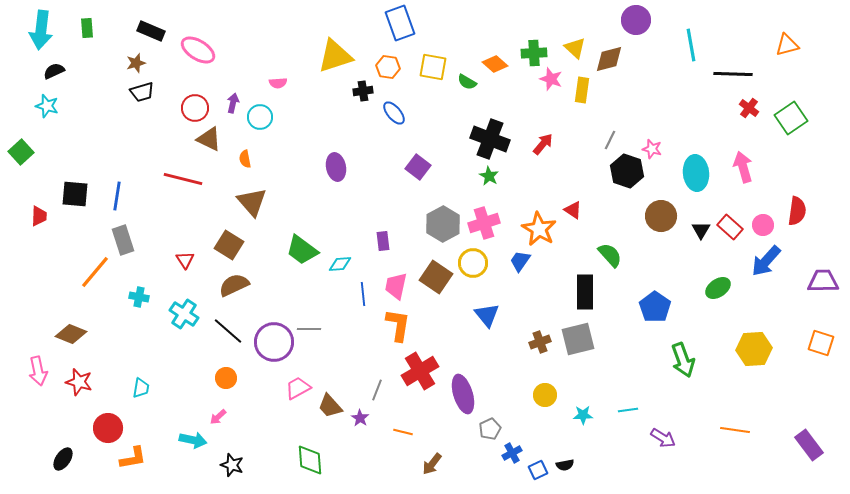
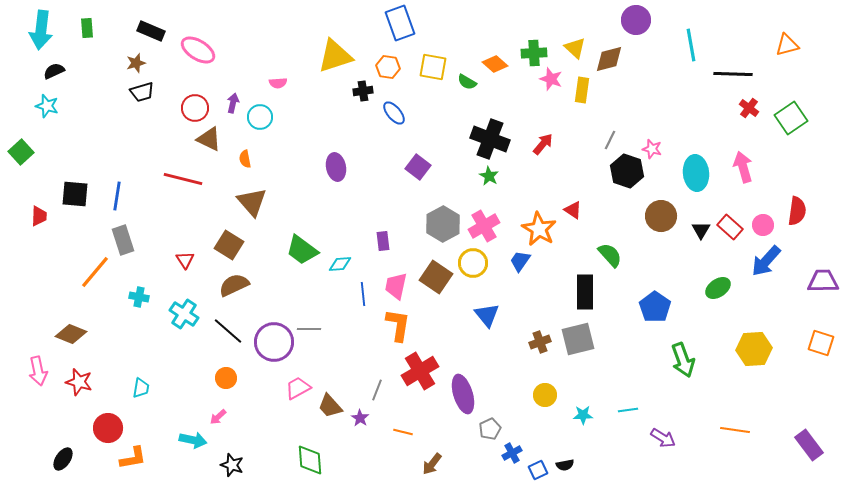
pink cross at (484, 223): moved 3 px down; rotated 12 degrees counterclockwise
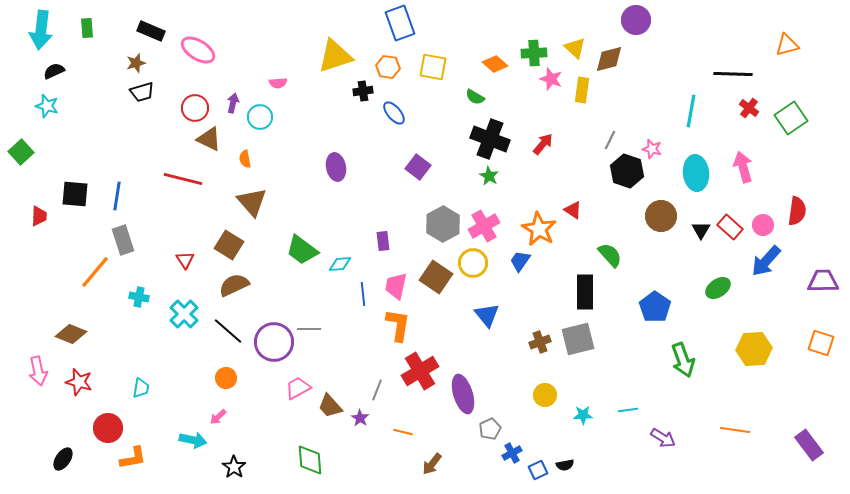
cyan line at (691, 45): moved 66 px down; rotated 20 degrees clockwise
green semicircle at (467, 82): moved 8 px right, 15 px down
cyan cross at (184, 314): rotated 12 degrees clockwise
black star at (232, 465): moved 2 px right, 2 px down; rotated 15 degrees clockwise
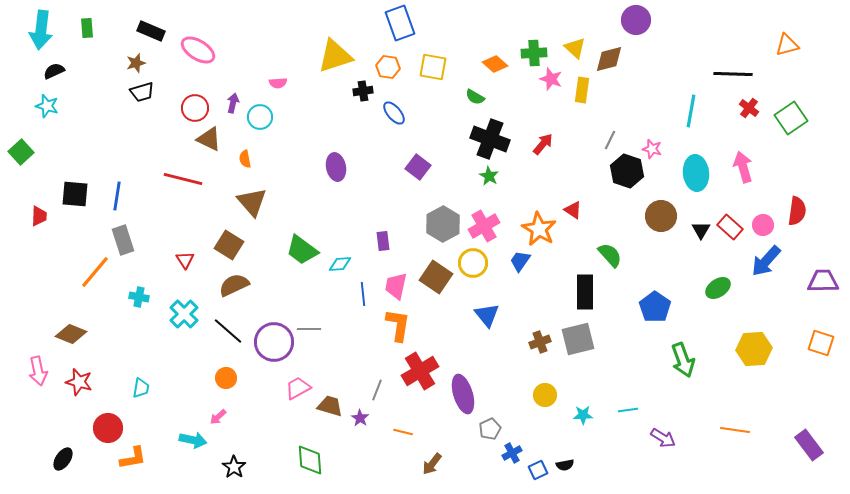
brown trapezoid at (330, 406): rotated 148 degrees clockwise
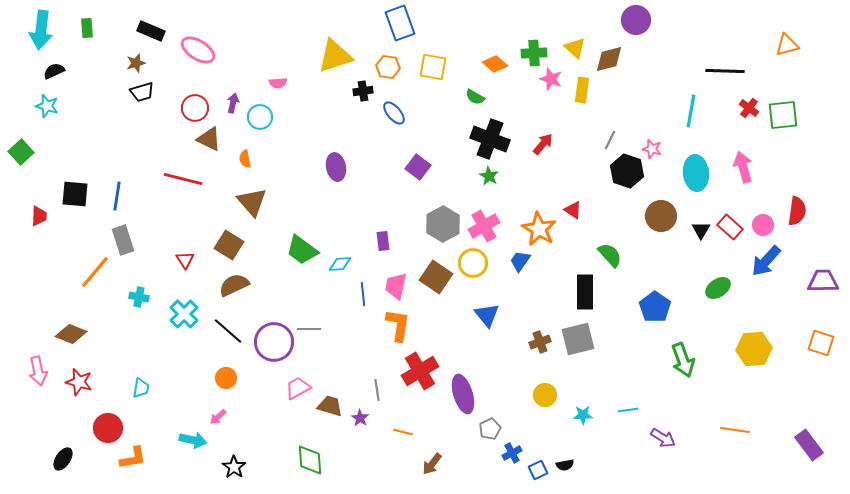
black line at (733, 74): moved 8 px left, 3 px up
green square at (791, 118): moved 8 px left, 3 px up; rotated 28 degrees clockwise
gray line at (377, 390): rotated 30 degrees counterclockwise
